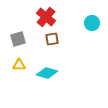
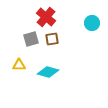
gray square: moved 13 px right
cyan diamond: moved 1 px right, 1 px up
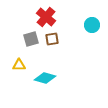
cyan circle: moved 2 px down
cyan diamond: moved 3 px left, 6 px down
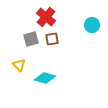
yellow triangle: rotated 48 degrees clockwise
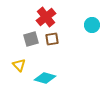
red cross: rotated 12 degrees clockwise
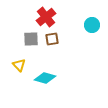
gray square: rotated 14 degrees clockwise
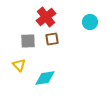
cyan circle: moved 2 px left, 3 px up
gray square: moved 3 px left, 2 px down
cyan diamond: rotated 25 degrees counterclockwise
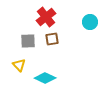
cyan diamond: rotated 35 degrees clockwise
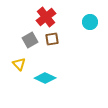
gray square: moved 2 px right, 1 px up; rotated 28 degrees counterclockwise
yellow triangle: moved 1 px up
